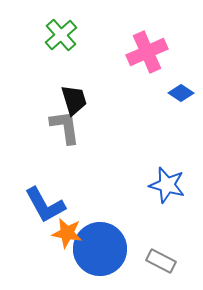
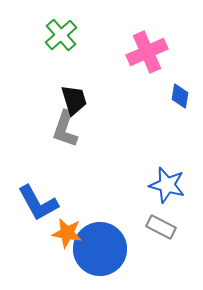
blue diamond: moved 1 px left, 3 px down; rotated 65 degrees clockwise
gray L-shape: moved 2 px down; rotated 153 degrees counterclockwise
blue L-shape: moved 7 px left, 2 px up
gray rectangle: moved 34 px up
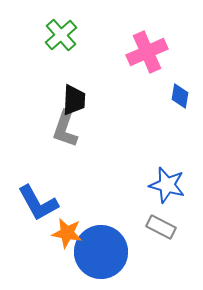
black trapezoid: rotated 20 degrees clockwise
blue circle: moved 1 px right, 3 px down
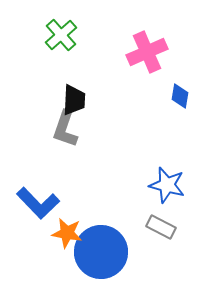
blue L-shape: rotated 15 degrees counterclockwise
